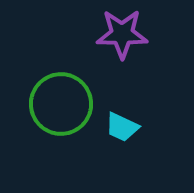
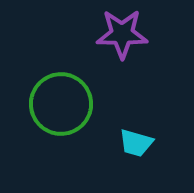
cyan trapezoid: moved 14 px right, 16 px down; rotated 9 degrees counterclockwise
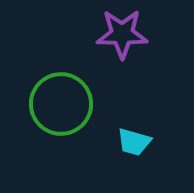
cyan trapezoid: moved 2 px left, 1 px up
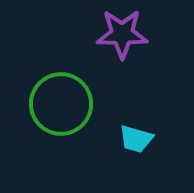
cyan trapezoid: moved 2 px right, 3 px up
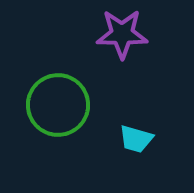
green circle: moved 3 px left, 1 px down
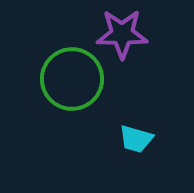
green circle: moved 14 px right, 26 px up
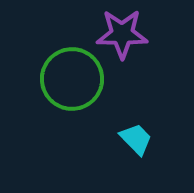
cyan trapezoid: rotated 150 degrees counterclockwise
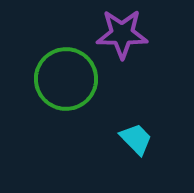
green circle: moved 6 px left
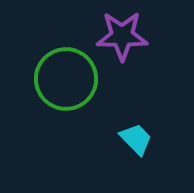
purple star: moved 2 px down
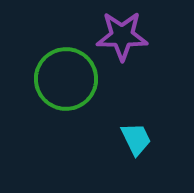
cyan trapezoid: rotated 18 degrees clockwise
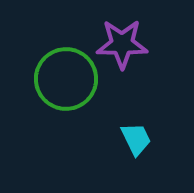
purple star: moved 8 px down
